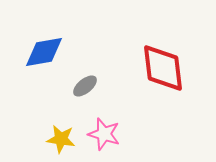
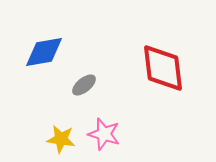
gray ellipse: moved 1 px left, 1 px up
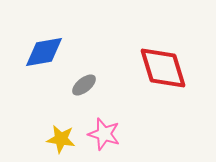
red diamond: rotated 10 degrees counterclockwise
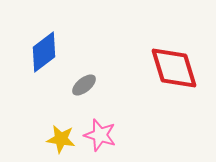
blue diamond: rotated 27 degrees counterclockwise
red diamond: moved 11 px right
pink star: moved 4 px left, 1 px down
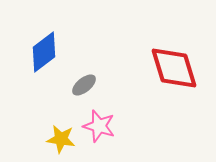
pink star: moved 1 px left, 9 px up
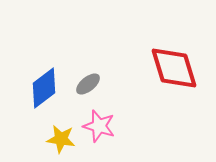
blue diamond: moved 36 px down
gray ellipse: moved 4 px right, 1 px up
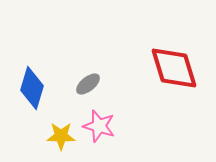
blue diamond: moved 12 px left; rotated 36 degrees counterclockwise
yellow star: moved 3 px up; rotated 8 degrees counterclockwise
